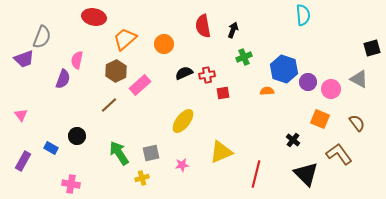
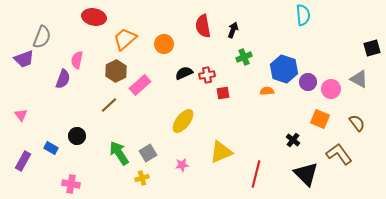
gray square: moved 3 px left; rotated 18 degrees counterclockwise
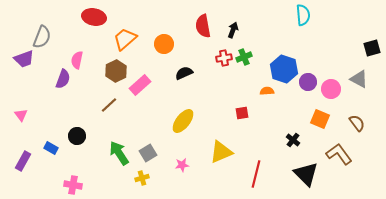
red cross: moved 17 px right, 17 px up
red square: moved 19 px right, 20 px down
pink cross: moved 2 px right, 1 px down
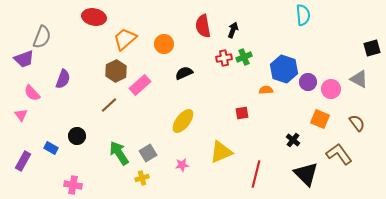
pink semicircle: moved 45 px left, 33 px down; rotated 54 degrees counterclockwise
orange semicircle: moved 1 px left, 1 px up
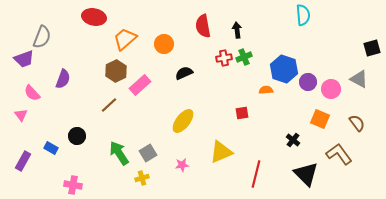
black arrow: moved 4 px right; rotated 28 degrees counterclockwise
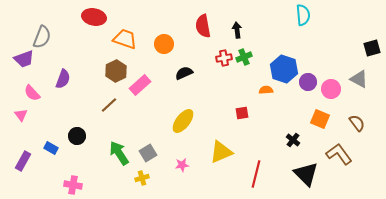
orange trapezoid: rotated 60 degrees clockwise
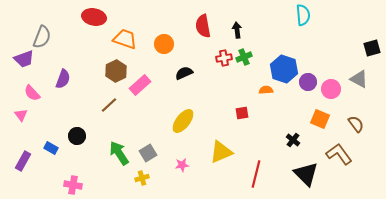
brown semicircle: moved 1 px left, 1 px down
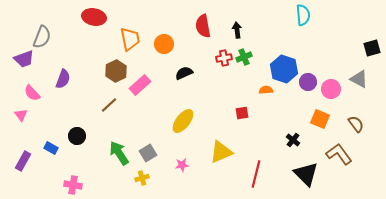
orange trapezoid: moved 5 px right; rotated 60 degrees clockwise
